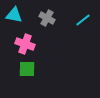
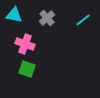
gray cross: rotated 21 degrees clockwise
green square: rotated 18 degrees clockwise
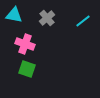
cyan line: moved 1 px down
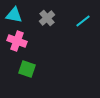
pink cross: moved 8 px left, 3 px up
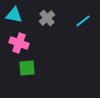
pink cross: moved 2 px right, 2 px down
green square: moved 1 px up; rotated 24 degrees counterclockwise
